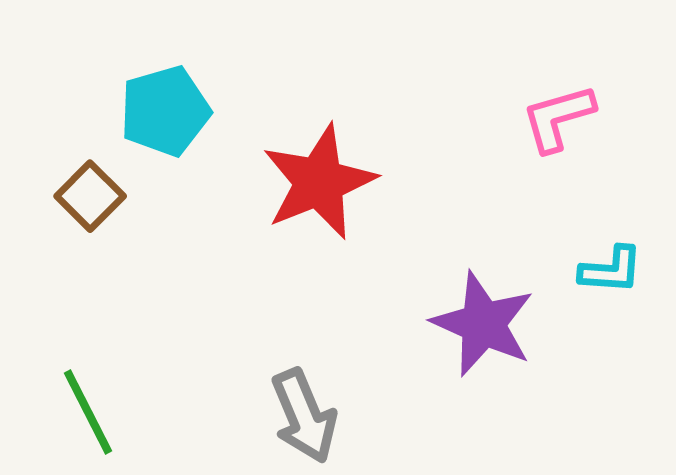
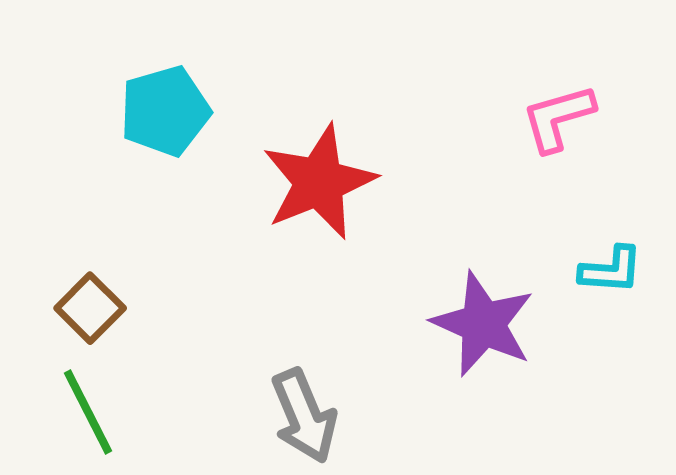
brown square: moved 112 px down
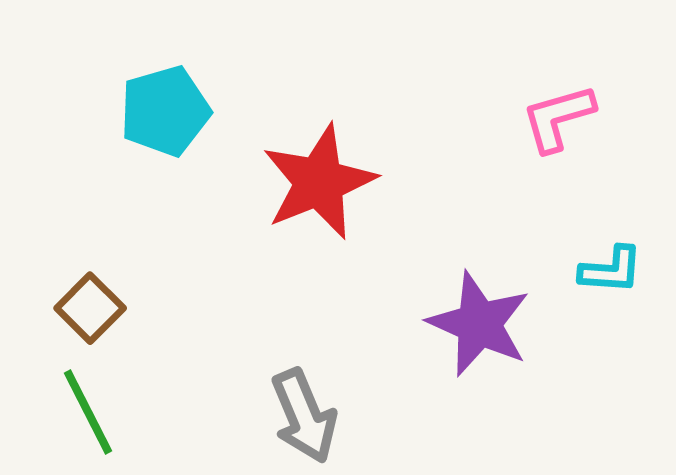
purple star: moved 4 px left
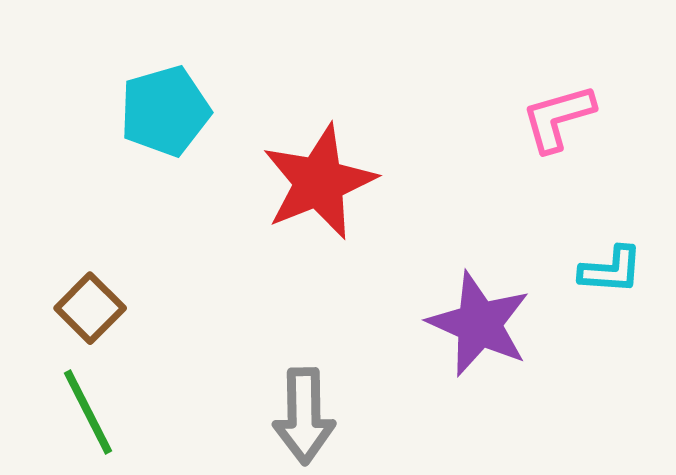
gray arrow: rotated 22 degrees clockwise
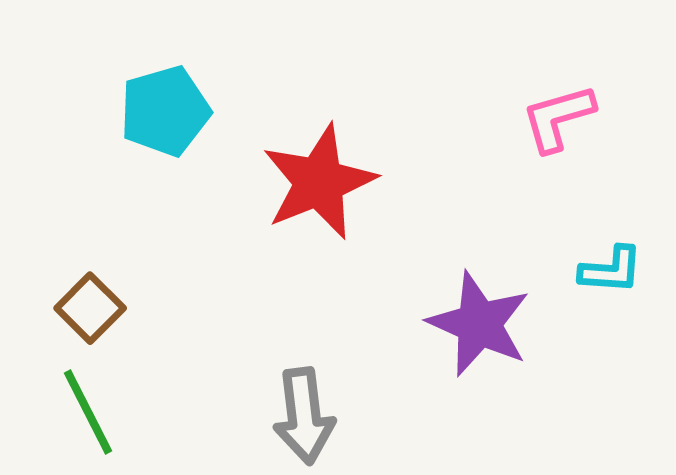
gray arrow: rotated 6 degrees counterclockwise
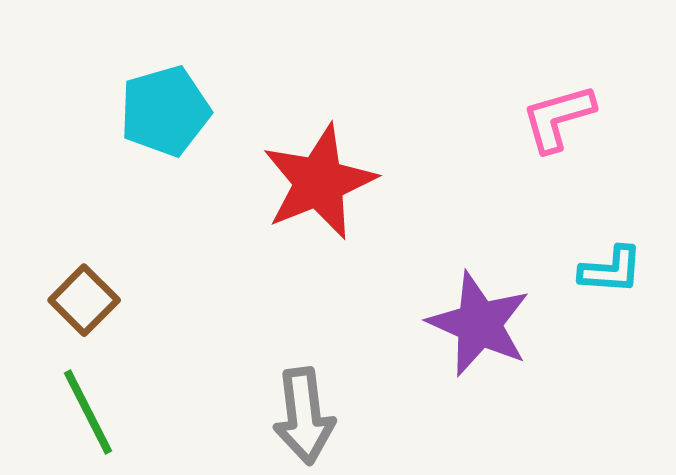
brown square: moved 6 px left, 8 px up
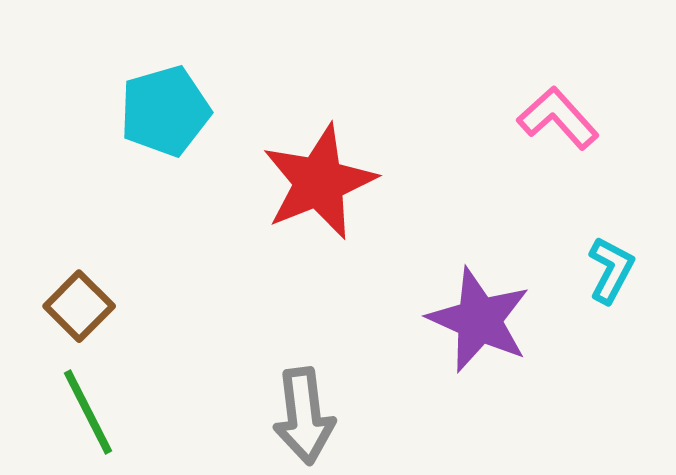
pink L-shape: rotated 64 degrees clockwise
cyan L-shape: rotated 66 degrees counterclockwise
brown square: moved 5 px left, 6 px down
purple star: moved 4 px up
